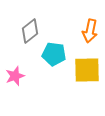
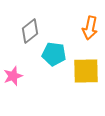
orange arrow: moved 3 px up
yellow square: moved 1 px left, 1 px down
pink star: moved 2 px left
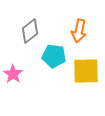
orange arrow: moved 11 px left, 3 px down
cyan pentagon: moved 2 px down
pink star: moved 2 px up; rotated 18 degrees counterclockwise
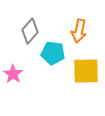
gray diamond: rotated 10 degrees counterclockwise
cyan pentagon: moved 1 px left, 3 px up
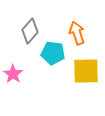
orange arrow: moved 2 px left, 2 px down; rotated 150 degrees clockwise
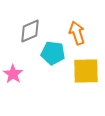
gray diamond: rotated 25 degrees clockwise
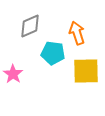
gray diamond: moved 5 px up
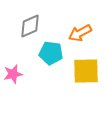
orange arrow: moved 3 px right; rotated 100 degrees counterclockwise
cyan pentagon: moved 2 px left
pink star: rotated 24 degrees clockwise
